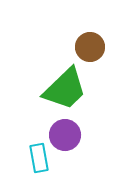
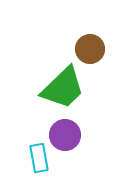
brown circle: moved 2 px down
green trapezoid: moved 2 px left, 1 px up
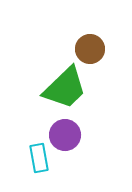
green trapezoid: moved 2 px right
